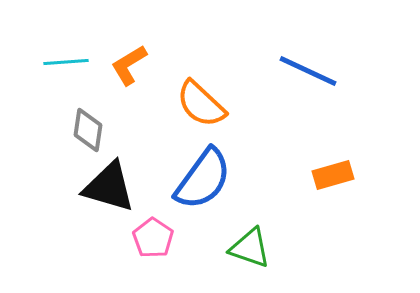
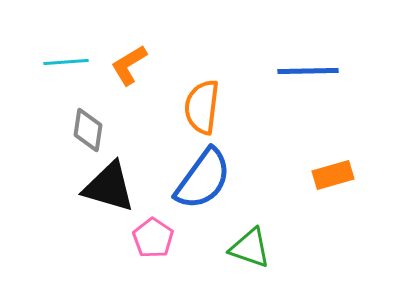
blue line: rotated 26 degrees counterclockwise
orange semicircle: moved 1 px right, 3 px down; rotated 54 degrees clockwise
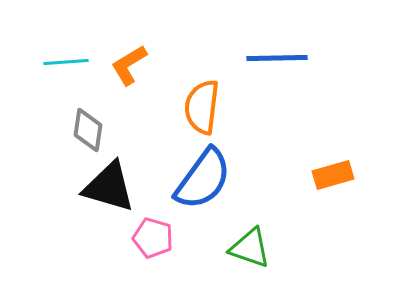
blue line: moved 31 px left, 13 px up
pink pentagon: rotated 18 degrees counterclockwise
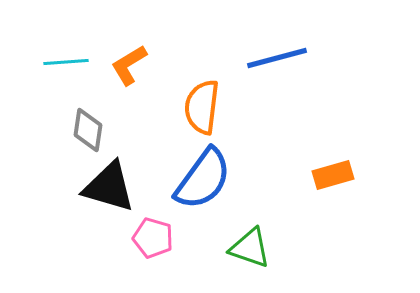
blue line: rotated 14 degrees counterclockwise
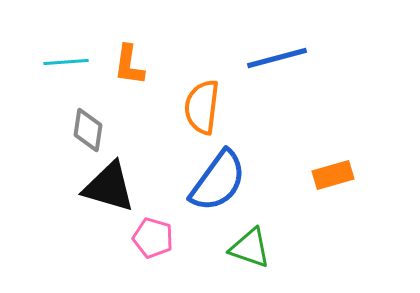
orange L-shape: rotated 51 degrees counterclockwise
blue semicircle: moved 15 px right, 2 px down
